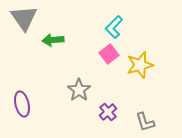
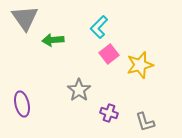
gray triangle: moved 1 px right
cyan L-shape: moved 15 px left
purple cross: moved 1 px right, 1 px down; rotated 30 degrees counterclockwise
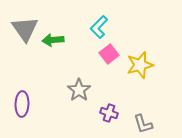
gray triangle: moved 11 px down
purple ellipse: rotated 15 degrees clockwise
gray L-shape: moved 2 px left, 2 px down
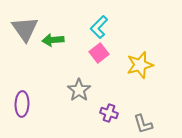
pink square: moved 10 px left, 1 px up
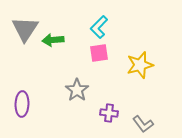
gray triangle: rotated 8 degrees clockwise
pink square: rotated 30 degrees clockwise
gray star: moved 2 px left
purple cross: rotated 12 degrees counterclockwise
gray L-shape: rotated 20 degrees counterclockwise
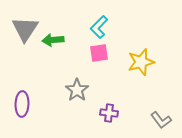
yellow star: moved 1 px right, 3 px up
gray L-shape: moved 18 px right, 4 px up
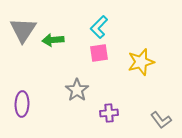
gray triangle: moved 2 px left, 1 px down
purple cross: rotated 12 degrees counterclockwise
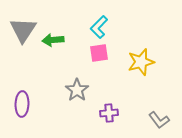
gray L-shape: moved 2 px left
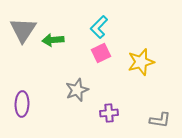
pink square: moved 2 px right; rotated 18 degrees counterclockwise
gray star: rotated 15 degrees clockwise
gray L-shape: moved 1 px right; rotated 45 degrees counterclockwise
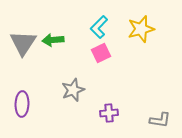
gray triangle: moved 13 px down
yellow star: moved 33 px up
gray star: moved 4 px left
